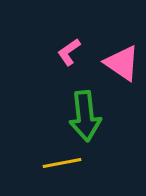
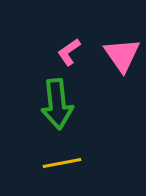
pink triangle: moved 8 px up; rotated 21 degrees clockwise
green arrow: moved 28 px left, 12 px up
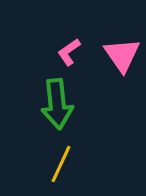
yellow line: moved 1 px left, 1 px down; rotated 54 degrees counterclockwise
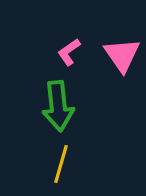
green arrow: moved 1 px right, 2 px down
yellow line: rotated 9 degrees counterclockwise
